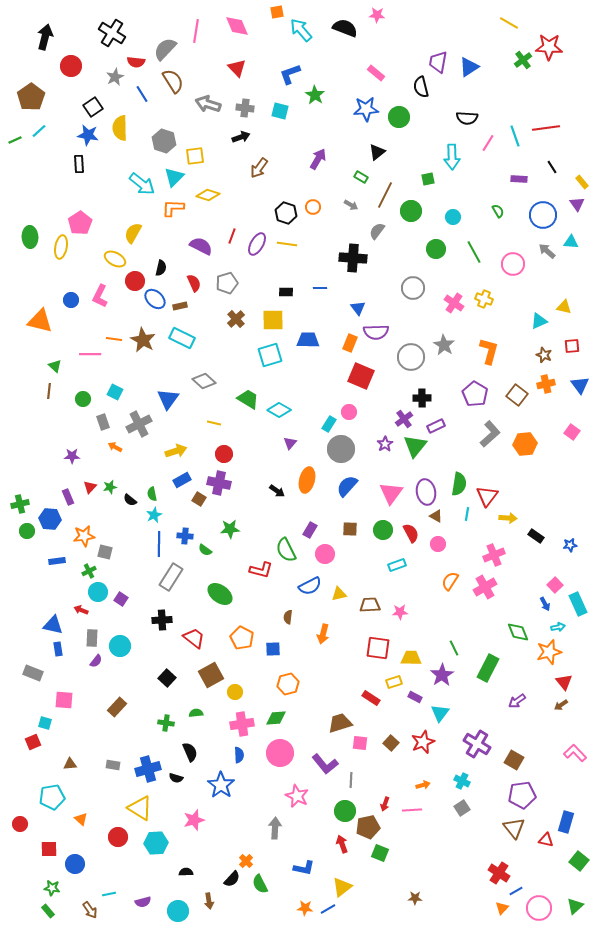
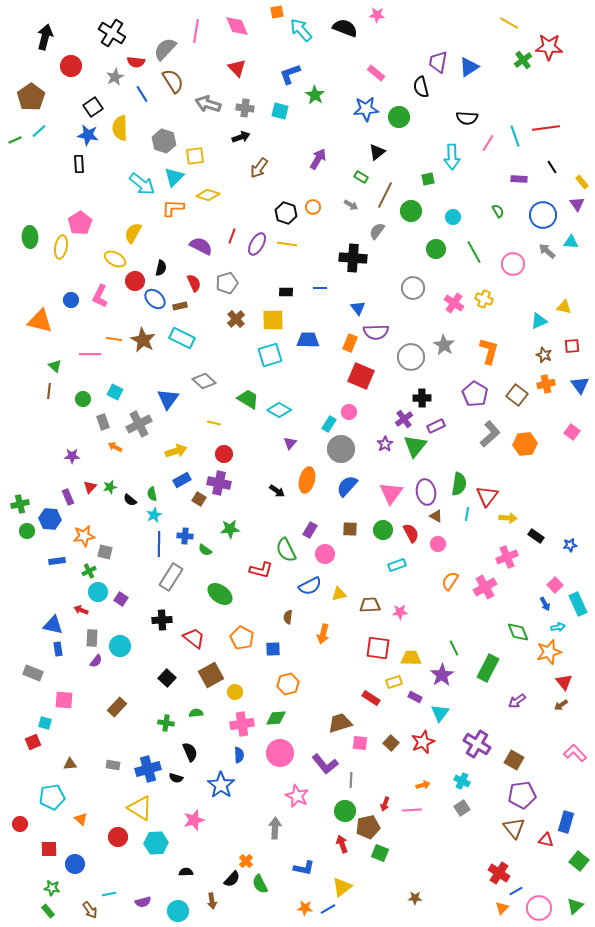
pink cross at (494, 555): moved 13 px right, 2 px down
brown arrow at (209, 901): moved 3 px right
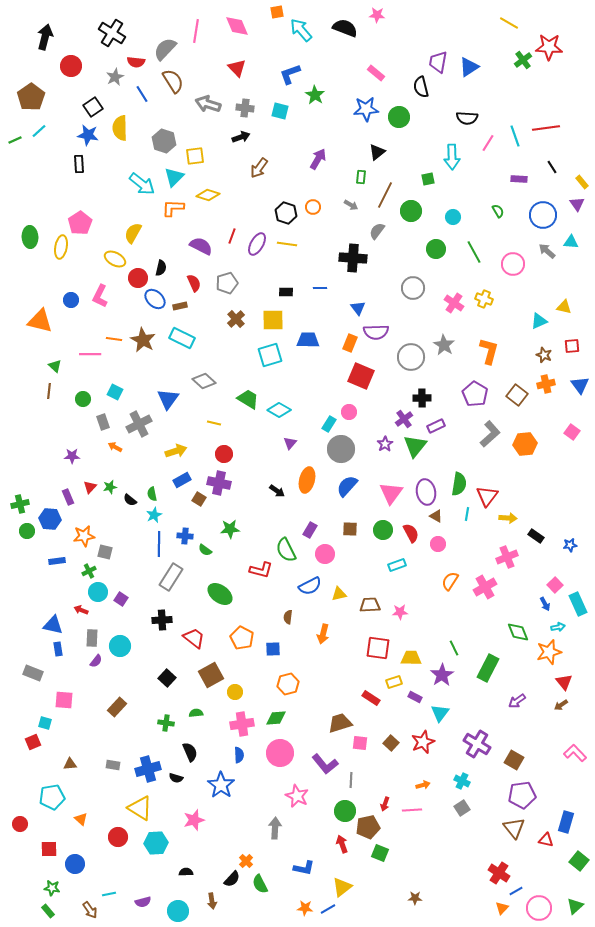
green rectangle at (361, 177): rotated 64 degrees clockwise
red circle at (135, 281): moved 3 px right, 3 px up
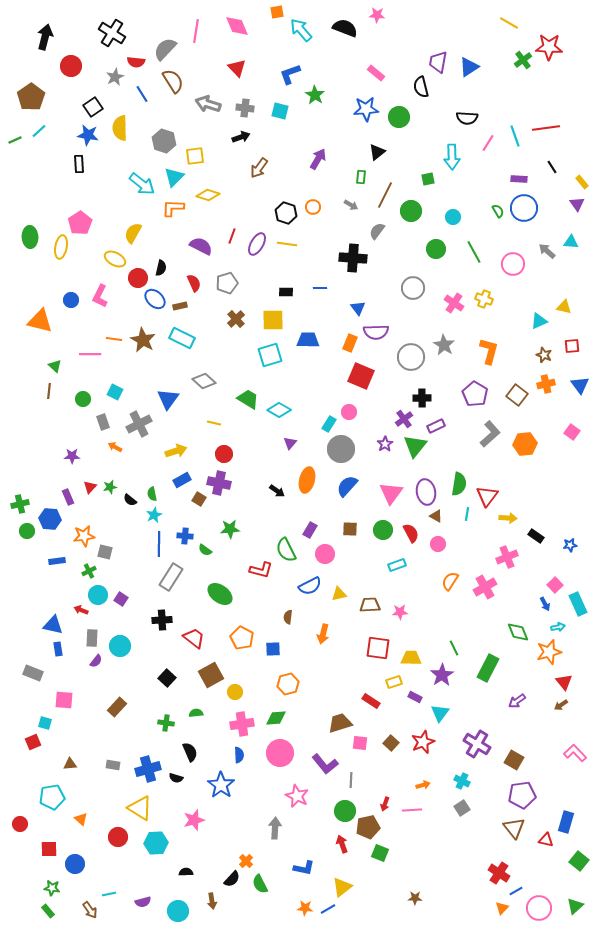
blue circle at (543, 215): moved 19 px left, 7 px up
cyan circle at (98, 592): moved 3 px down
red rectangle at (371, 698): moved 3 px down
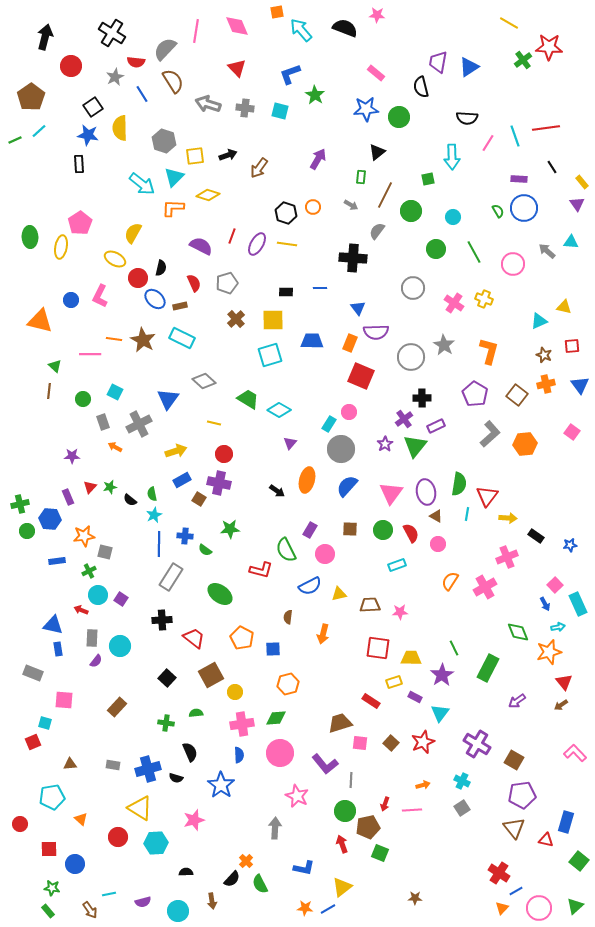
black arrow at (241, 137): moved 13 px left, 18 px down
blue trapezoid at (308, 340): moved 4 px right, 1 px down
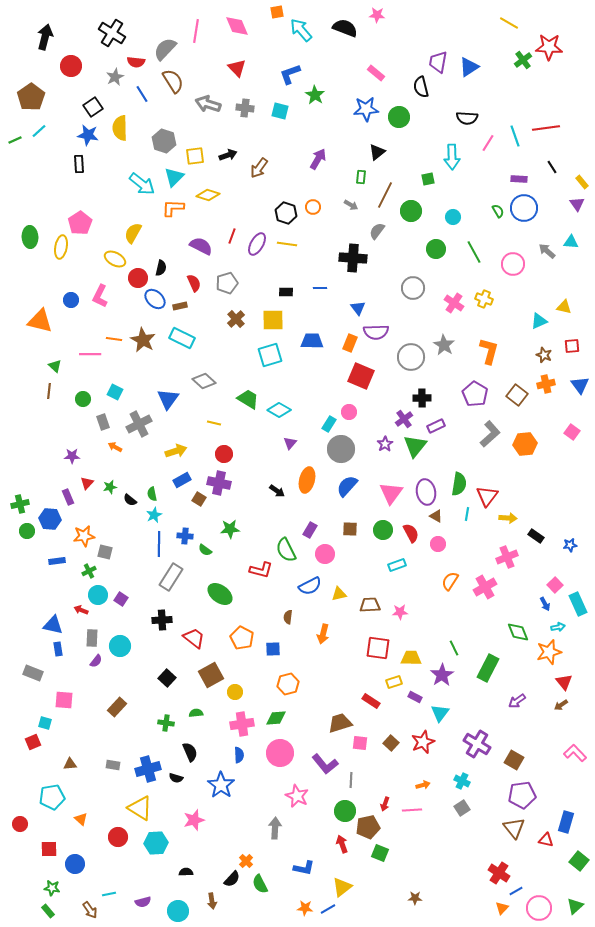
red triangle at (90, 487): moved 3 px left, 4 px up
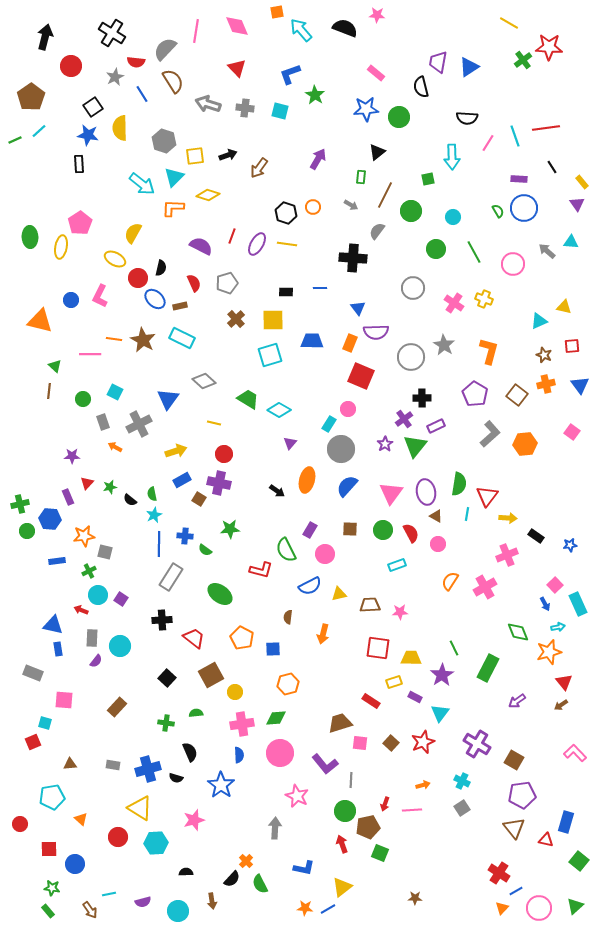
pink circle at (349, 412): moved 1 px left, 3 px up
pink cross at (507, 557): moved 2 px up
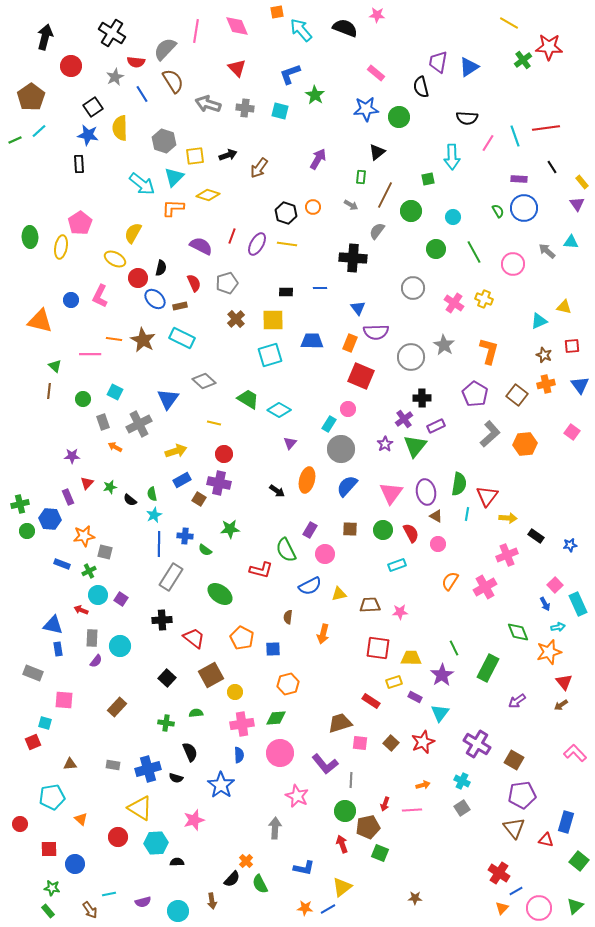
blue rectangle at (57, 561): moved 5 px right, 3 px down; rotated 28 degrees clockwise
black semicircle at (186, 872): moved 9 px left, 10 px up
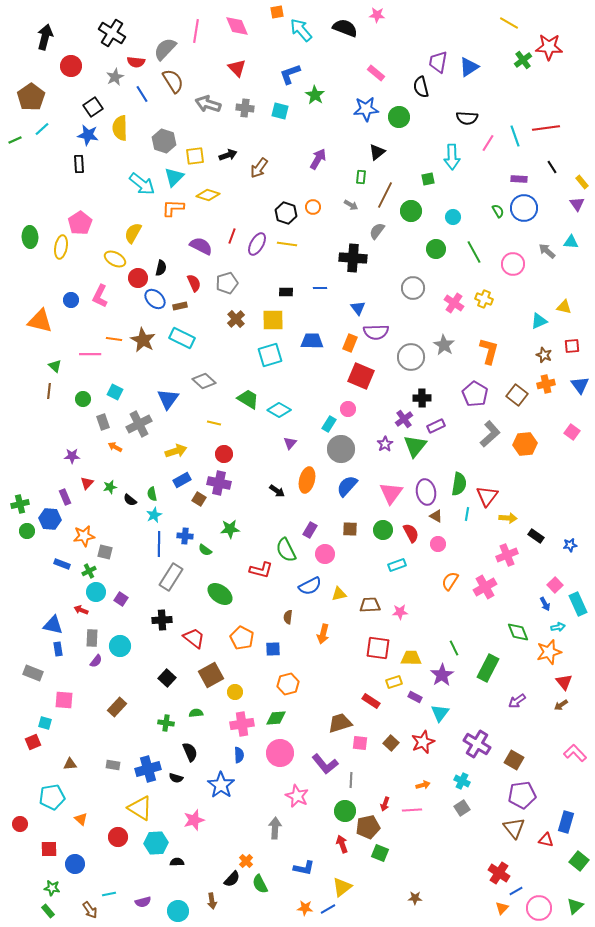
cyan line at (39, 131): moved 3 px right, 2 px up
purple rectangle at (68, 497): moved 3 px left
cyan circle at (98, 595): moved 2 px left, 3 px up
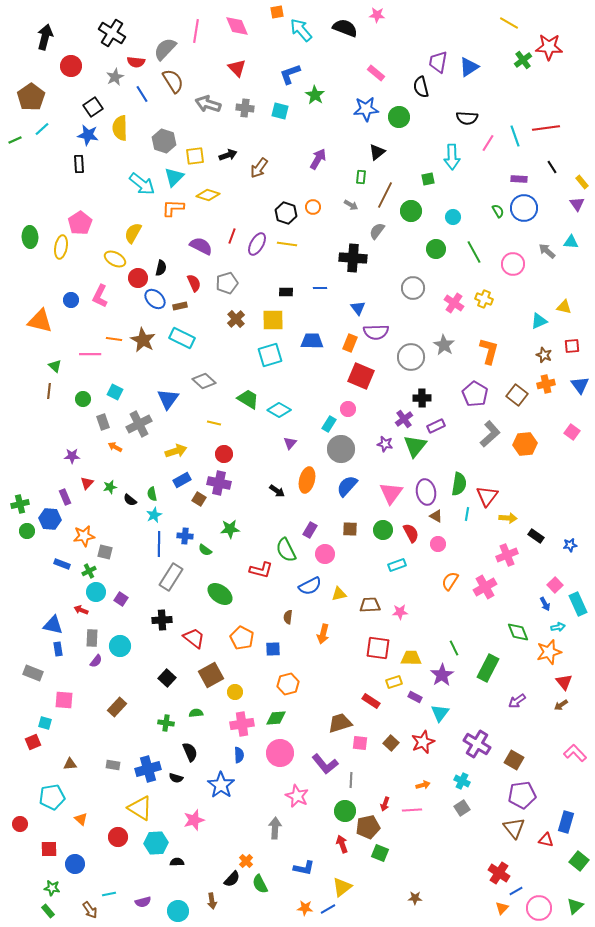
purple star at (385, 444): rotated 28 degrees counterclockwise
